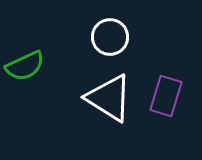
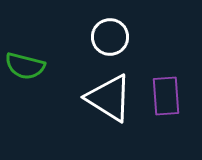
green semicircle: rotated 39 degrees clockwise
purple rectangle: rotated 21 degrees counterclockwise
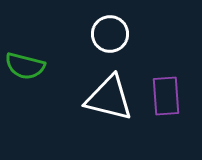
white circle: moved 3 px up
white triangle: rotated 18 degrees counterclockwise
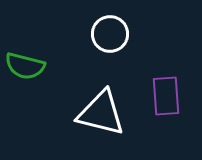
white triangle: moved 8 px left, 15 px down
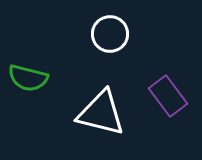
green semicircle: moved 3 px right, 12 px down
purple rectangle: moved 2 px right; rotated 33 degrees counterclockwise
